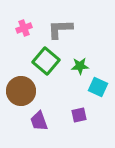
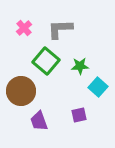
pink cross: rotated 21 degrees counterclockwise
cyan square: rotated 18 degrees clockwise
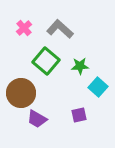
gray L-shape: rotated 44 degrees clockwise
brown circle: moved 2 px down
purple trapezoid: moved 2 px left, 2 px up; rotated 40 degrees counterclockwise
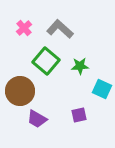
cyan square: moved 4 px right, 2 px down; rotated 18 degrees counterclockwise
brown circle: moved 1 px left, 2 px up
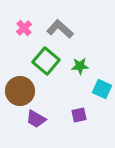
purple trapezoid: moved 1 px left
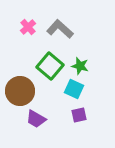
pink cross: moved 4 px right, 1 px up
green square: moved 4 px right, 5 px down
green star: rotated 18 degrees clockwise
cyan square: moved 28 px left
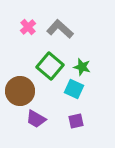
green star: moved 2 px right, 1 px down
purple square: moved 3 px left, 6 px down
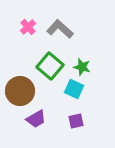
purple trapezoid: rotated 60 degrees counterclockwise
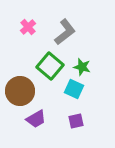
gray L-shape: moved 5 px right, 3 px down; rotated 100 degrees clockwise
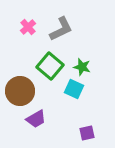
gray L-shape: moved 4 px left, 3 px up; rotated 12 degrees clockwise
purple square: moved 11 px right, 12 px down
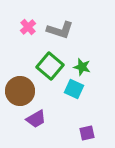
gray L-shape: moved 1 px left, 1 px down; rotated 44 degrees clockwise
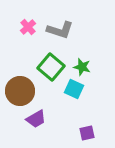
green square: moved 1 px right, 1 px down
